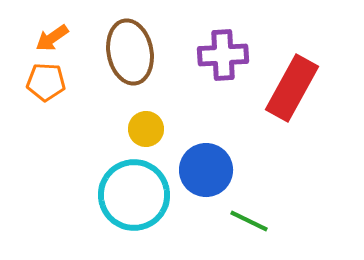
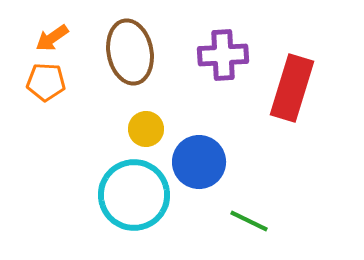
red rectangle: rotated 12 degrees counterclockwise
blue circle: moved 7 px left, 8 px up
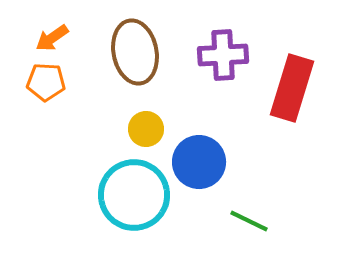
brown ellipse: moved 5 px right
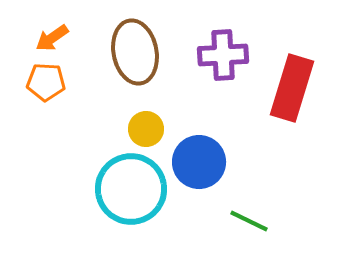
cyan circle: moved 3 px left, 6 px up
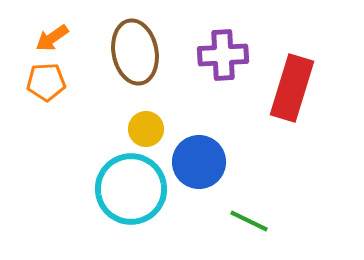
orange pentagon: rotated 6 degrees counterclockwise
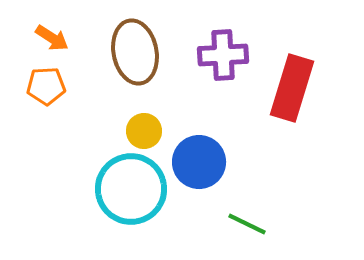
orange arrow: rotated 112 degrees counterclockwise
orange pentagon: moved 4 px down
yellow circle: moved 2 px left, 2 px down
green line: moved 2 px left, 3 px down
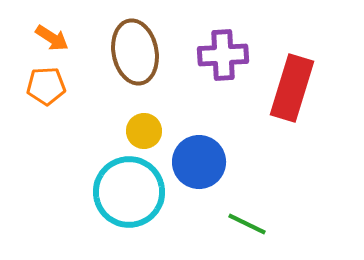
cyan circle: moved 2 px left, 3 px down
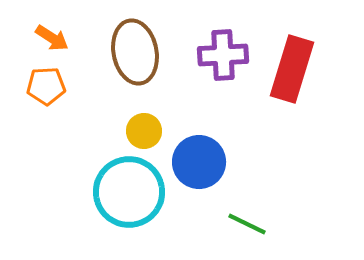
red rectangle: moved 19 px up
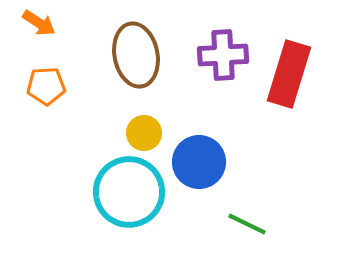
orange arrow: moved 13 px left, 15 px up
brown ellipse: moved 1 px right, 3 px down
red rectangle: moved 3 px left, 5 px down
yellow circle: moved 2 px down
